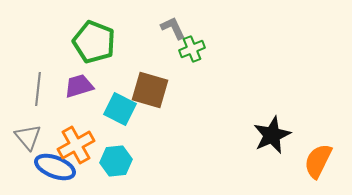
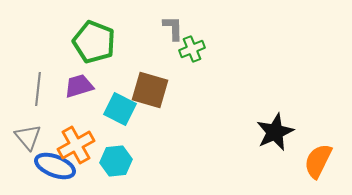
gray L-shape: rotated 24 degrees clockwise
black star: moved 3 px right, 3 px up
blue ellipse: moved 1 px up
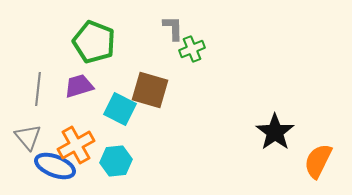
black star: rotated 12 degrees counterclockwise
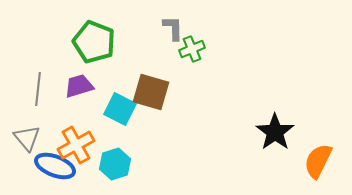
brown square: moved 1 px right, 2 px down
gray triangle: moved 1 px left, 1 px down
cyan hexagon: moved 1 px left, 3 px down; rotated 12 degrees counterclockwise
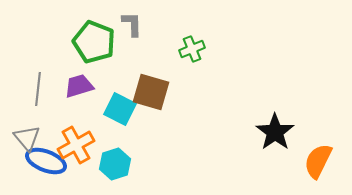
gray L-shape: moved 41 px left, 4 px up
blue ellipse: moved 9 px left, 5 px up
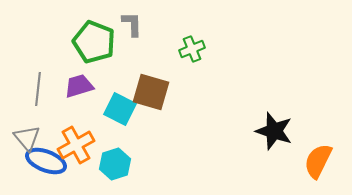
black star: moved 1 px left, 1 px up; rotated 18 degrees counterclockwise
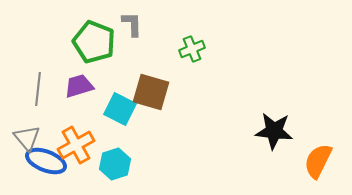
black star: rotated 12 degrees counterclockwise
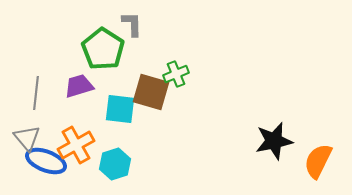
green pentagon: moved 9 px right, 7 px down; rotated 12 degrees clockwise
green cross: moved 16 px left, 25 px down
gray line: moved 2 px left, 4 px down
cyan square: rotated 20 degrees counterclockwise
black star: moved 10 px down; rotated 18 degrees counterclockwise
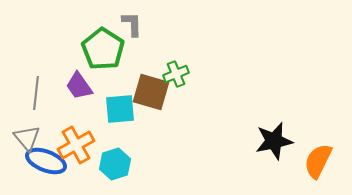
purple trapezoid: rotated 108 degrees counterclockwise
cyan square: rotated 12 degrees counterclockwise
